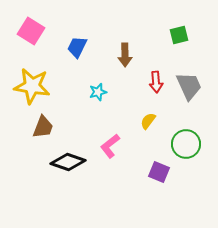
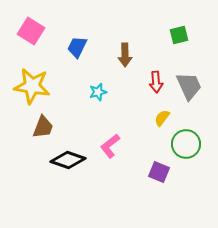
yellow semicircle: moved 14 px right, 3 px up
black diamond: moved 2 px up
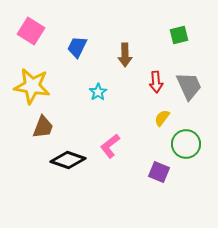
cyan star: rotated 18 degrees counterclockwise
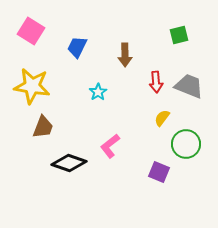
gray trapezoid: rotated 44 degrees counterclockwise
black diamond: moved 1 px right, 3 px down
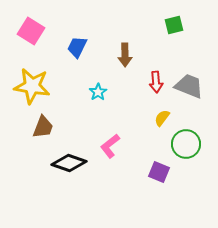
green square: moved 5 px left, 10 px up
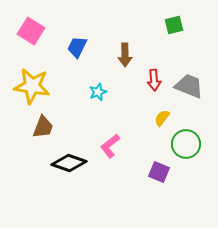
red arrow: moved 2 px left, 2 px up
cyan star: rotated 12 degrees clockwise
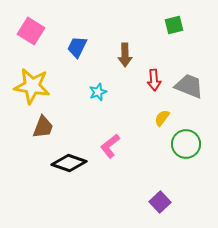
purple square: moved 1 px right, 30 px down; rotated 25 degrees clockwise
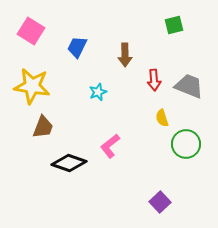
yellow semicircle: rotated 54 degrees counterclockwise
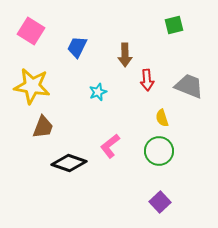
red arrow: moved 7 px left
green circle: moved 27 px left, 7 px down
